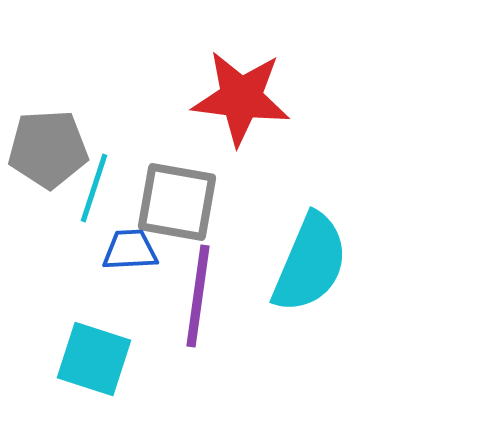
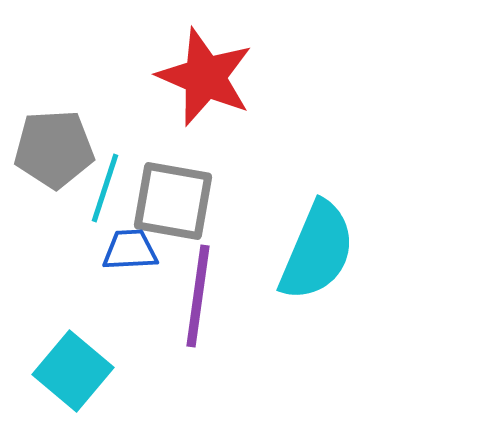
red star: moved 36 px left, 21 px up; rotated 16 degrees clockwise
gray pentagon: moved 6 px right
cyan line: moved 11 px right
gray square: moved 4 px left, 1 px up
cyan semicircle: moved 7 px right, 12 px up
cyan square: moved 21 px left, 12 px down; rotated 22 degrees clockwise
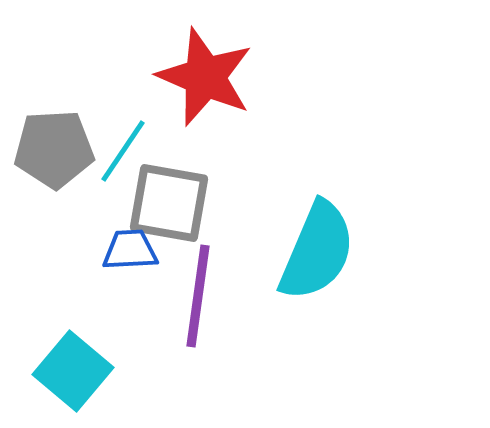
cyan line: moved 18 px right, 37 px up; rotated 16 degrees clockwise
gray square: moved 4 px left, 2 px down
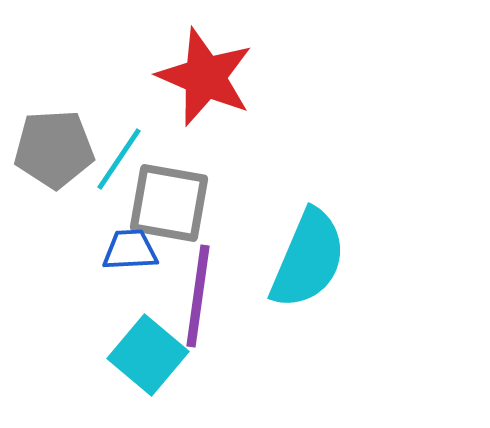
cyan line: moved 4 px left, 8 px down
cyan semicircle: moved 9 px left, 8 px down
cyan square: moved 75 px right, 16 px up
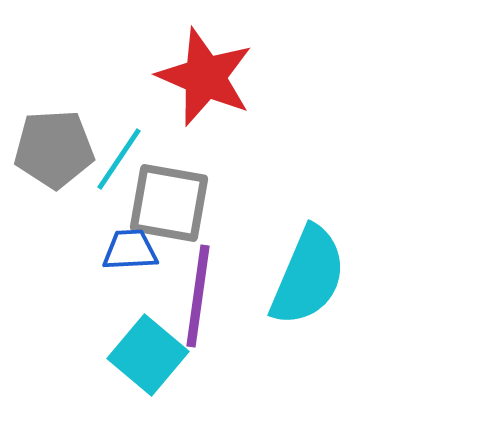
cyan semicircle: moved 17 px down
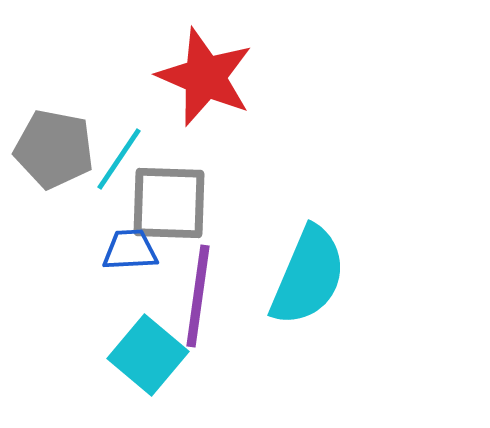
gray pentagon: rotated 14 degrees clockwise
gray square: rotated 8 degrees counterclockwise
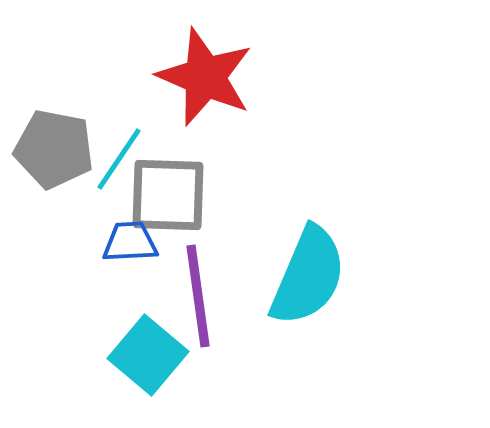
gray square: moved 1 px left, 8 px up
blue trapezoid: moved 8 px up
purple line: rotated 16 degrees counterclockwise
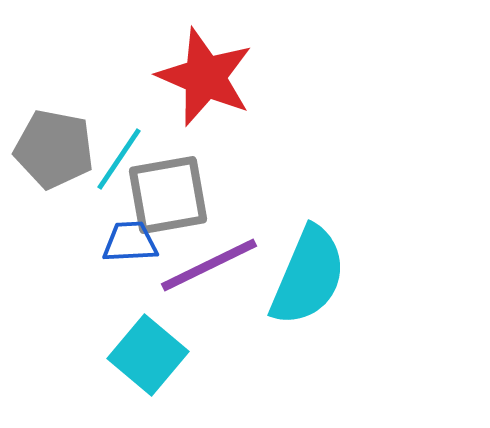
gray square: rotated 12 degrees counterclockwise
purple line: moved 11 px right, 31 px up; rotated 72 degrees clockwise
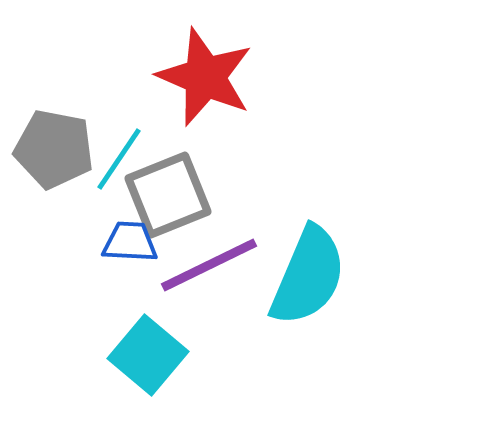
gray square: rotated 12 degrees counterclockwise
blue trapezoid: rotated 6 degrees clockwise
